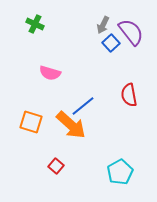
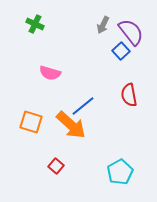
blue square: moved 10 px right, 8 px down
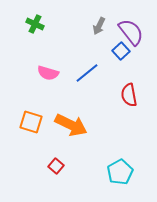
gray arrow: moved 4 px left, 1 px down
pink semicircle: moved 2 px left
blue line: moved 4 px right, 33 px up
orange arrow: rotated 16 degrees counterclockwise
